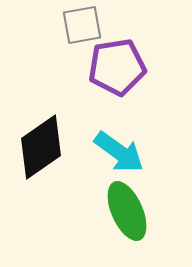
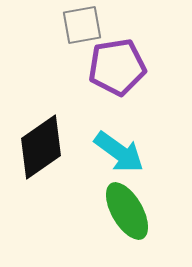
green ellipse: rotated 6 degrees counterclockwise
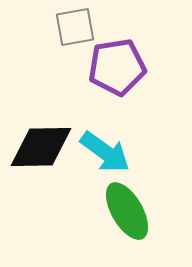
gray square: moved 7 px left, 2 px down
black diamond: rotated 34 degrees clockwise
cyan arrow: moved 14 px left
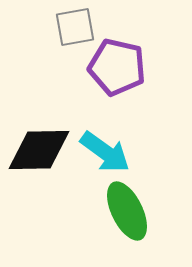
purple pentagon: rotated 22 degrees clockwise
black diamond: moved 2 px left, 3 px down
green ellipse: rotated 4 degrees clockwise
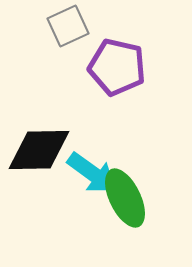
gray square: moved 7 px left, 1 px up; rotated 15 degrees counterclockwise
cyan arrow: moved 13 px left, 21 px down
green ellipse: moved 2 px left, 13 px up
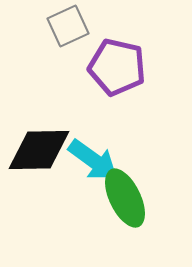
cyan arrow: moved 1 px right, 13 px up
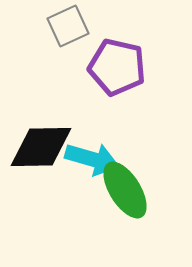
black diamond: moved 2 px right, 3 px up
cyan arrow: moved 1 px left, 1 px up; rotated 20 degrees counterclockwise
green ellipse: moved 8 px up; rotated 6 degrees counterclockwise
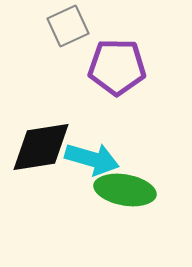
purple pentagon: rotated 12 degrees counterclockwise
black diamond: rotated 8 degrees counterclockwise
green ellipse: rotated 48 degrees counterclockwise
